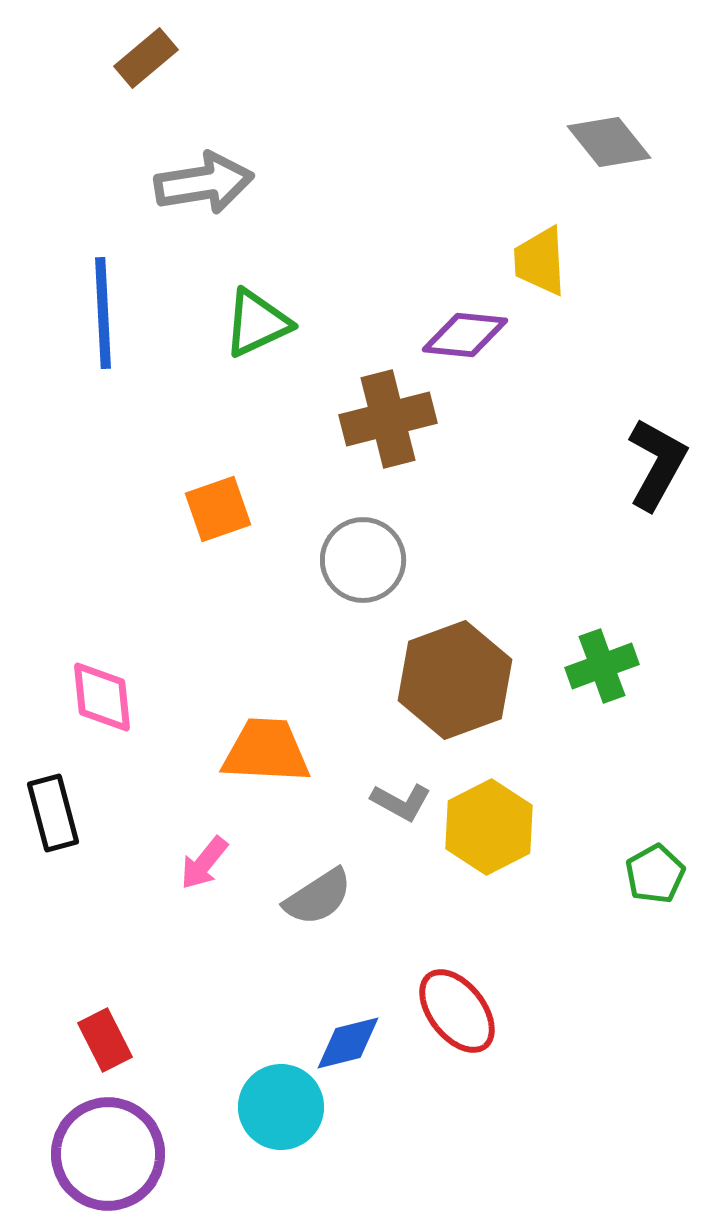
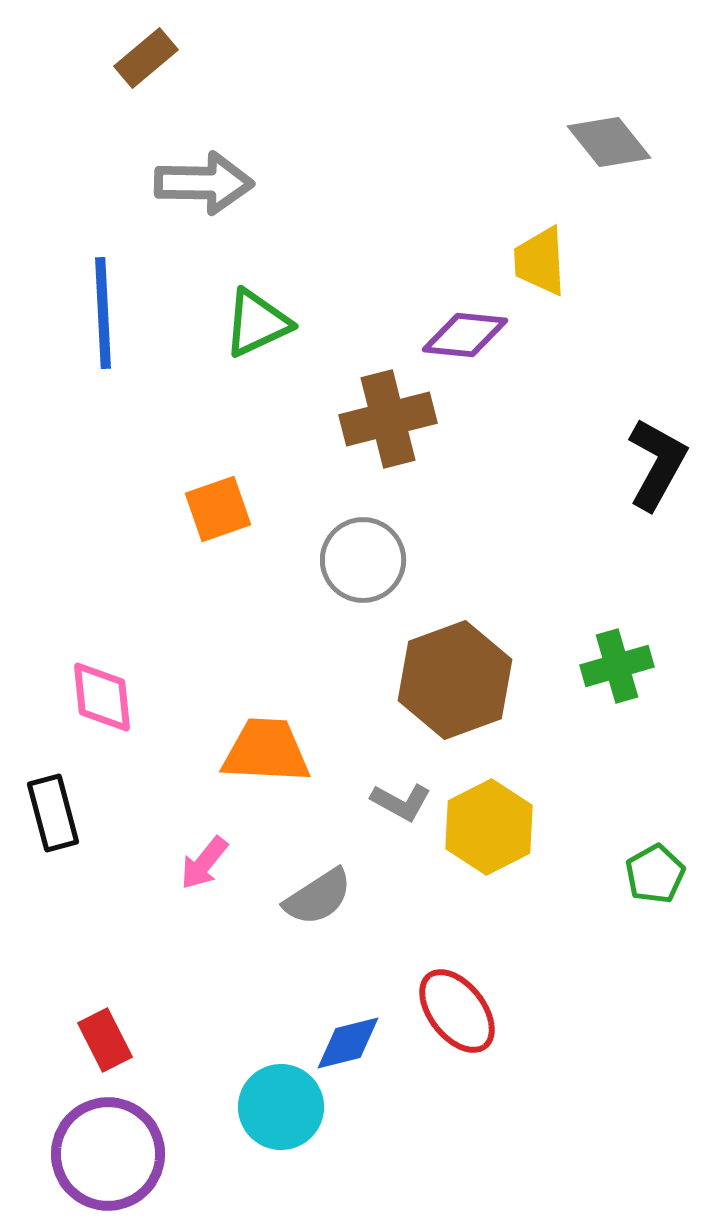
gray arrow: rotated 10 degrees clockwise
green cross: moved 15 px right; rotated 4 degrees clockwise
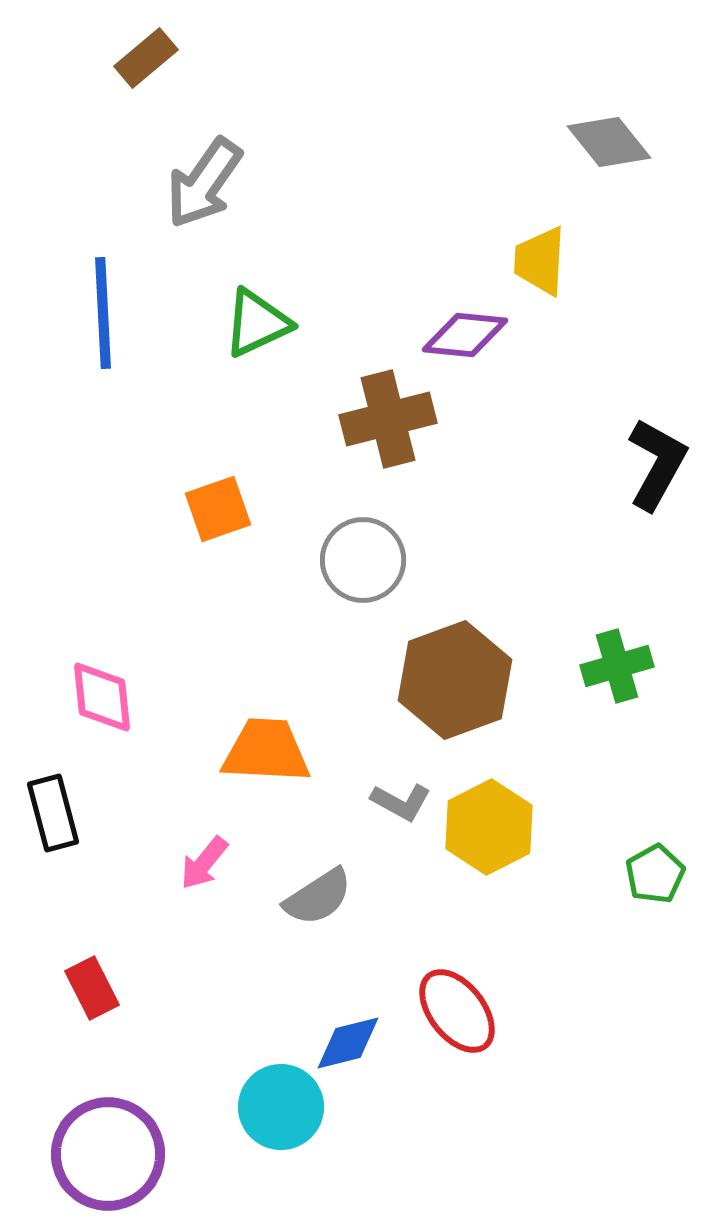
gray arrow: rotated 124 degrees clockwise
yellow trapezoid: rotated 6 degrees clockwise
red rectangle: moved 13 px left, 52 px up
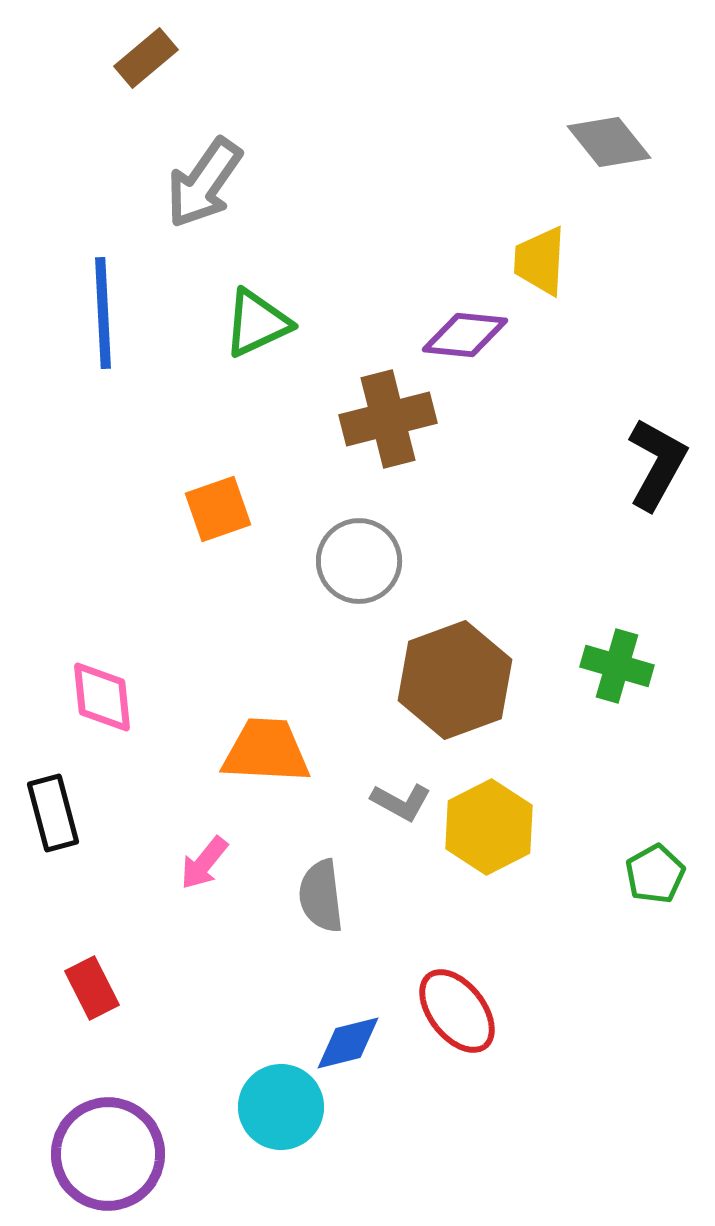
gray circle: moved 4 px left, 1 px down
green cross: rotated 32 degrees clockwise
gray semicircle: moved 3 px right, 1 px up; rotated 116 degrees clockwise
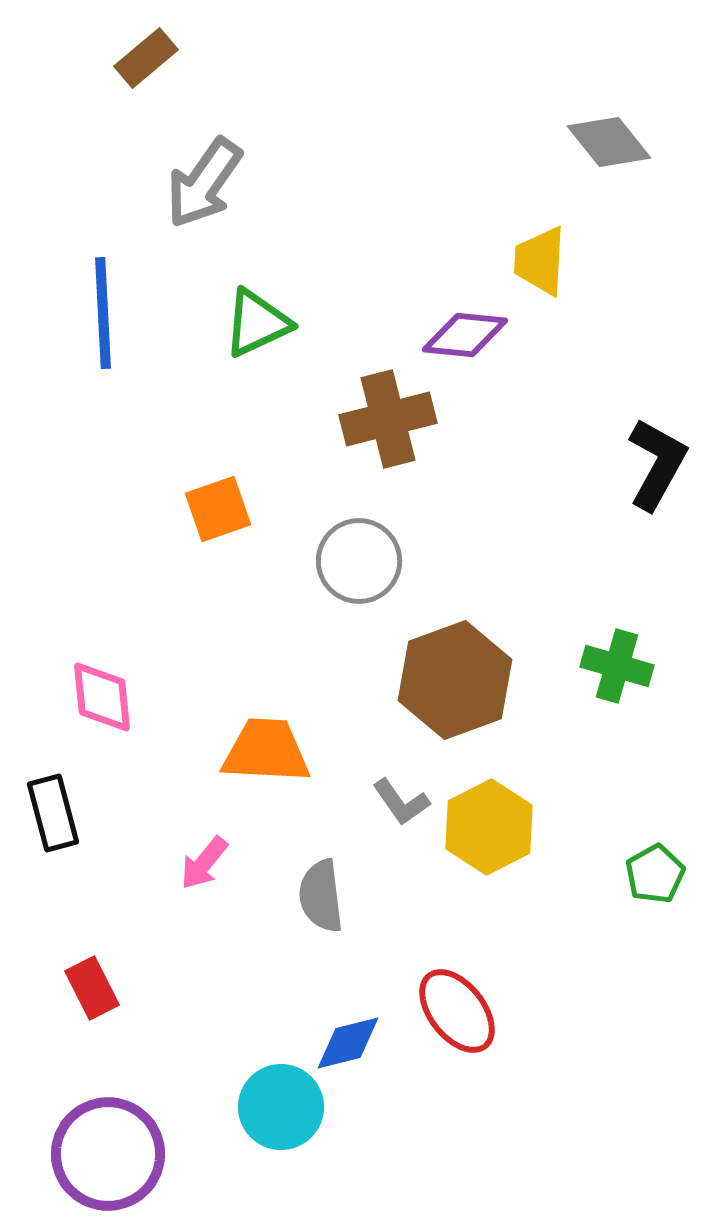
gray L-shape: rotated 26 degrees clockwise
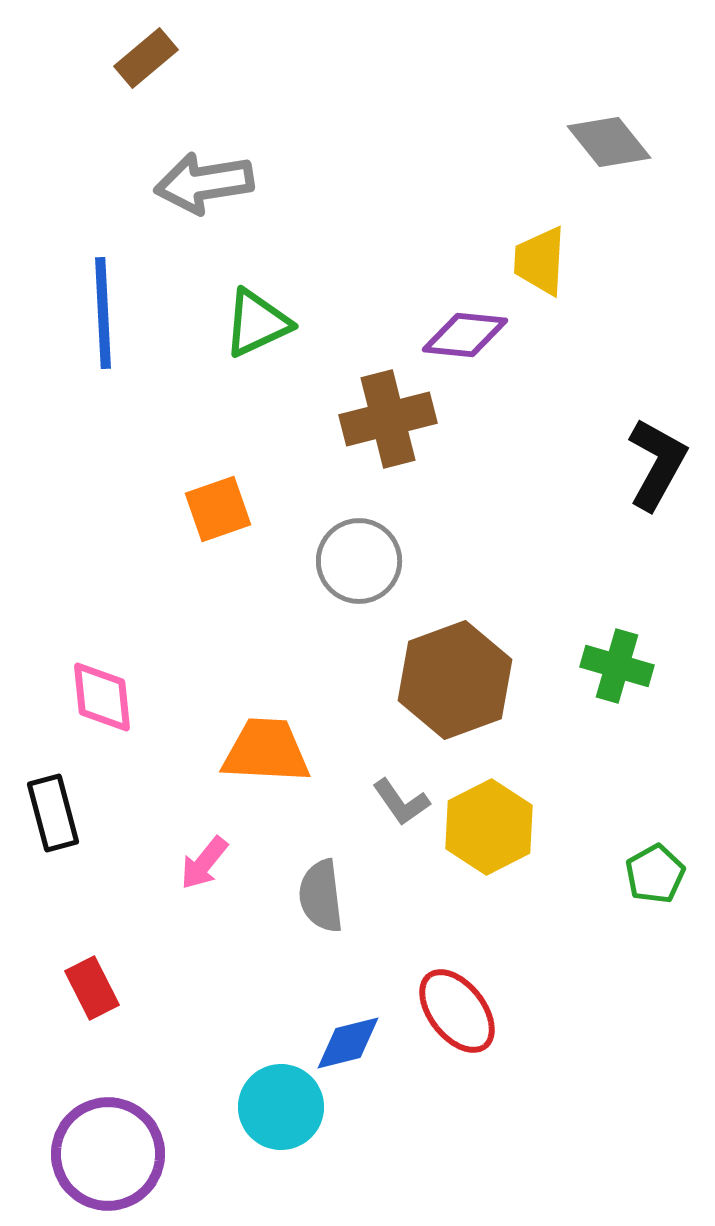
gray arrow: rotated 46 degrees clockwise
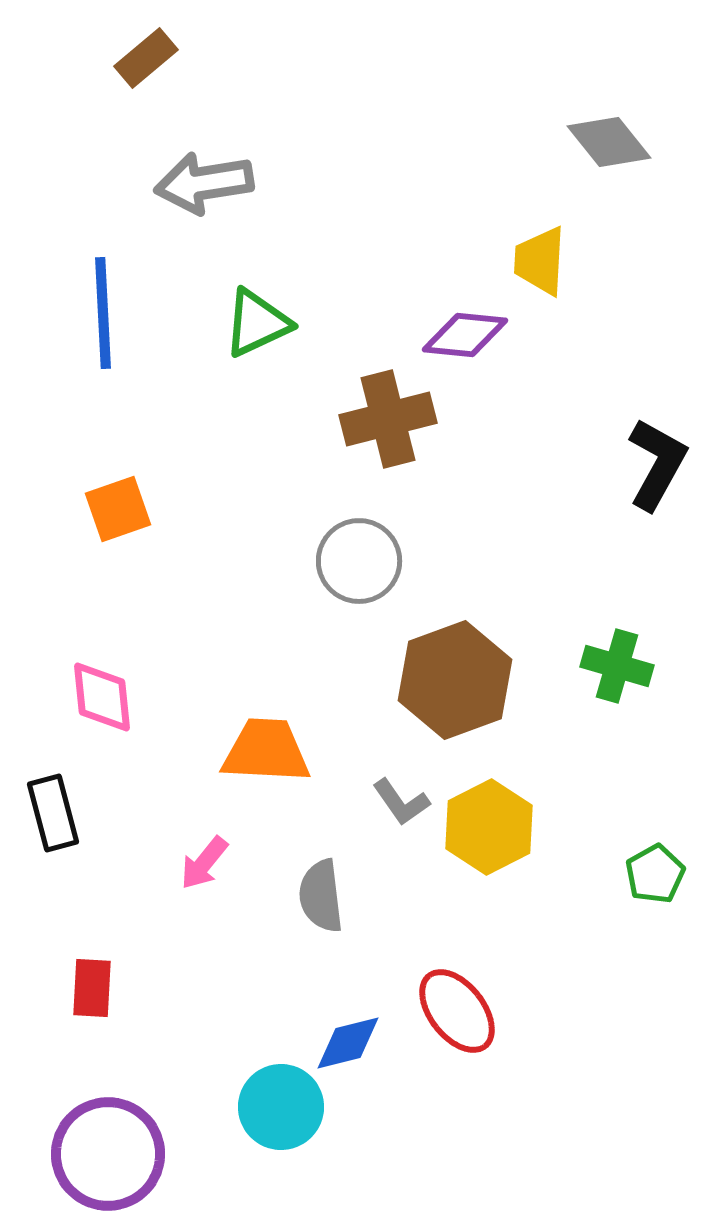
orange square: moved 100 px left
red rectangle: rotated 30 degrees clockwise
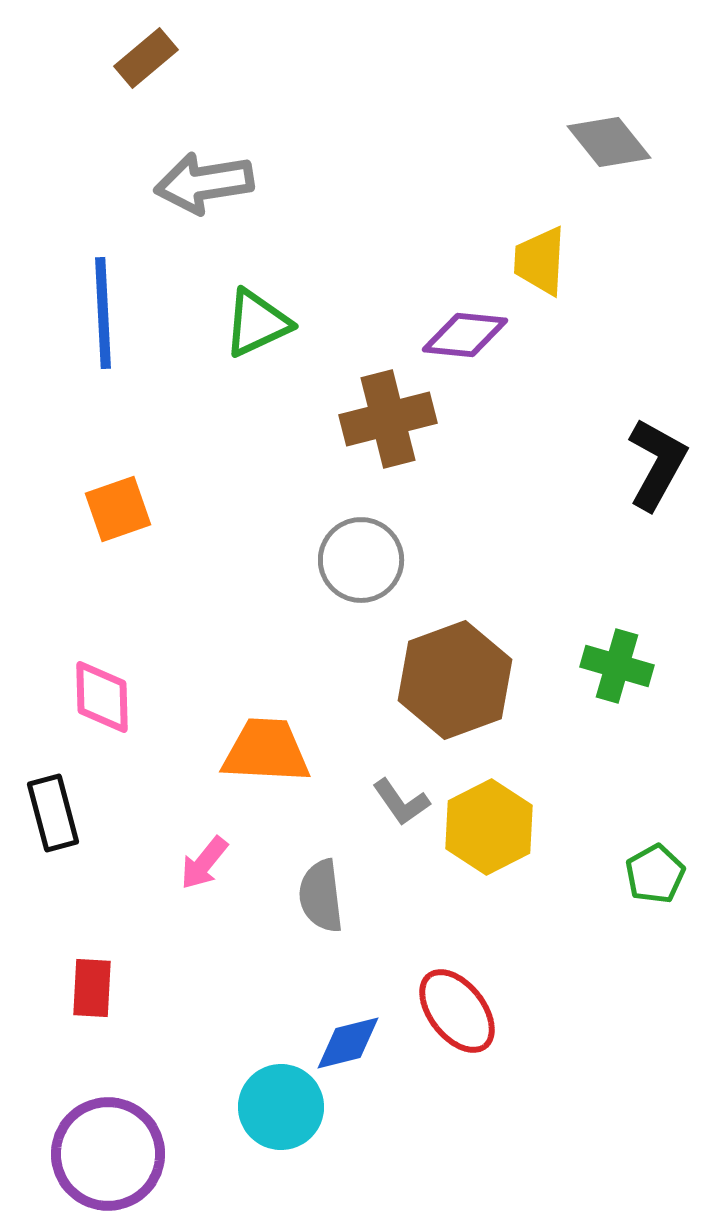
gray circle: moved 2 px right, 1 px up
pink diamond: rotated 4 degrees clockwise
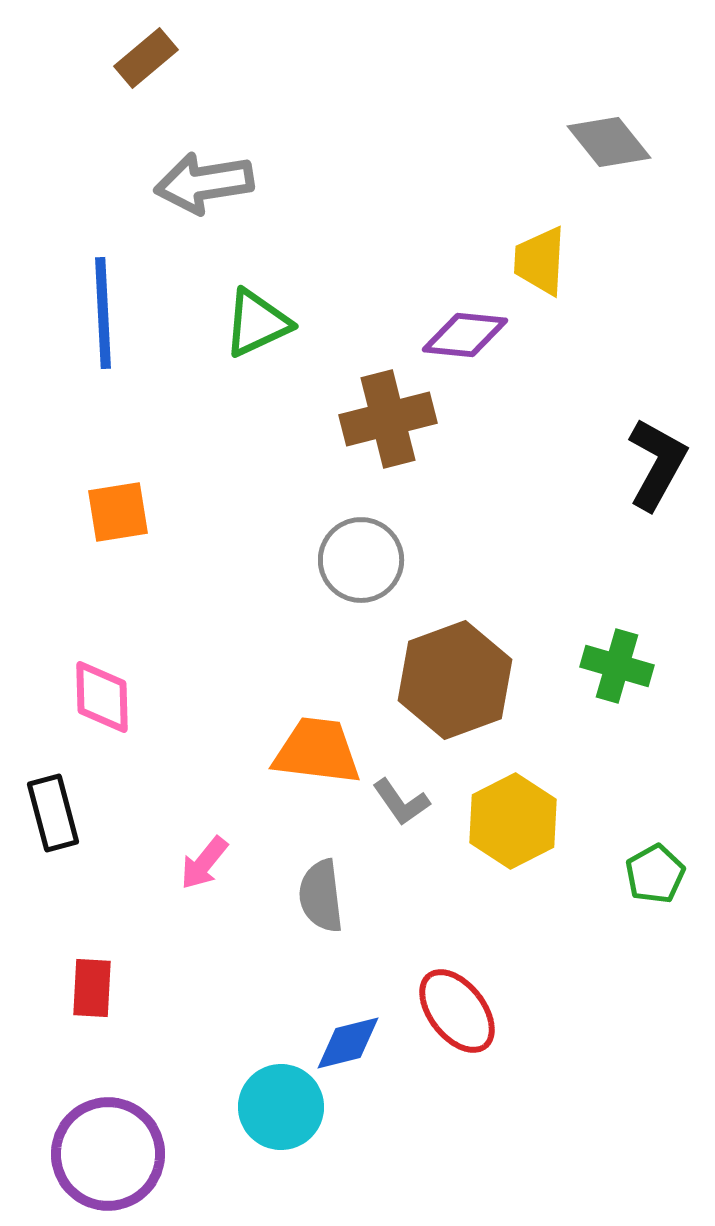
orange square: moved 3 px down; rotated 10 degrees clockwise
orange trapezoid: moved 51 px right; rotated 4 degrees clockwise
yellow hexagon: moved 24 px right, 6 px up
